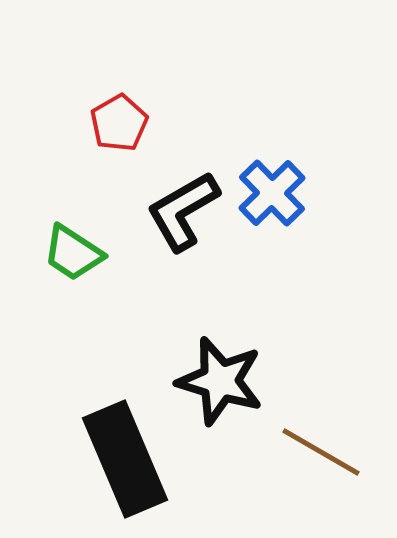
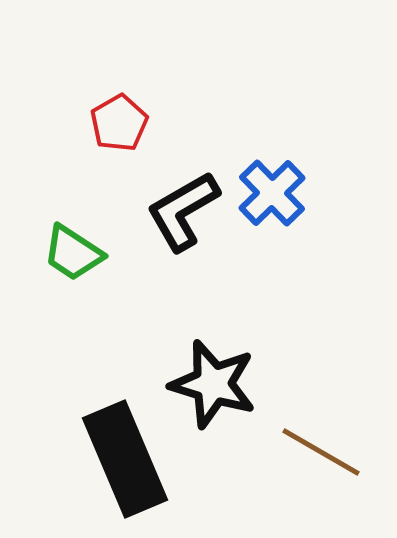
black star: moved 7 px left, 3 px down
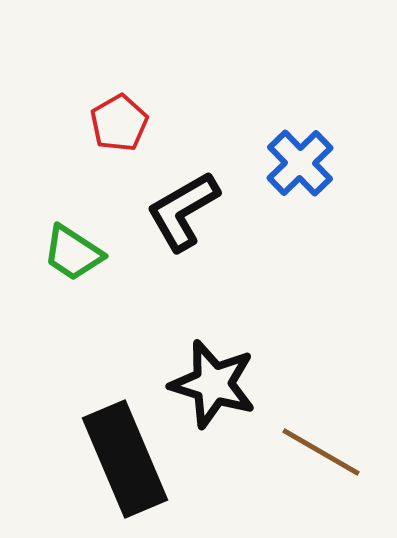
blue cross: moved 28 px right, 30 px up
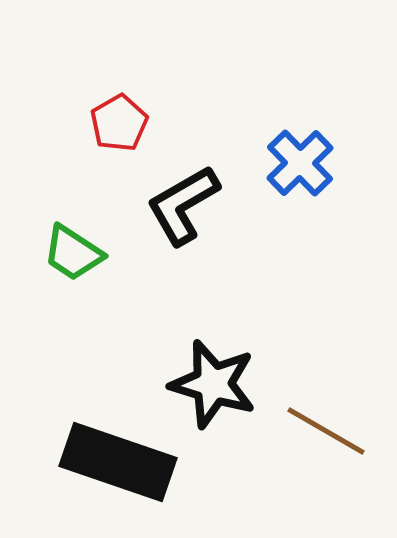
black L-shape: moved 6 px up
brown line: moved 5 px right, 21 px up
black rectangle: moved 7 px left, 3 px down; rotated 48 degrees counterclockwise
